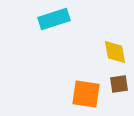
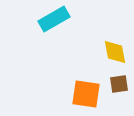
cyan rectangle: rotated 12 degrees counterclockwise
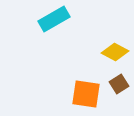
yellow diamond: rotated 52 degrees counterclockwise
brown square: rotated 24 degrees counterclockwise
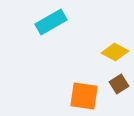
cyan rectangle: moved 3 px left, 3 px down
orange square: moved 2 px left, 2 px down
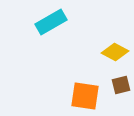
brown square: moved 2 px right, 1 px down; rotated 18 degrees clockwise
orange square: moved 1 px right
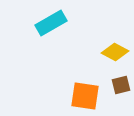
cyan rectangle: moved 1 px down
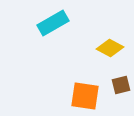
cyan rectangle: moved 2 px right
yellow diamond: moved 5 px left, 4 px up
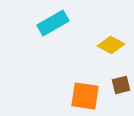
yellow diamond: moved 1 px right, 3 px up
